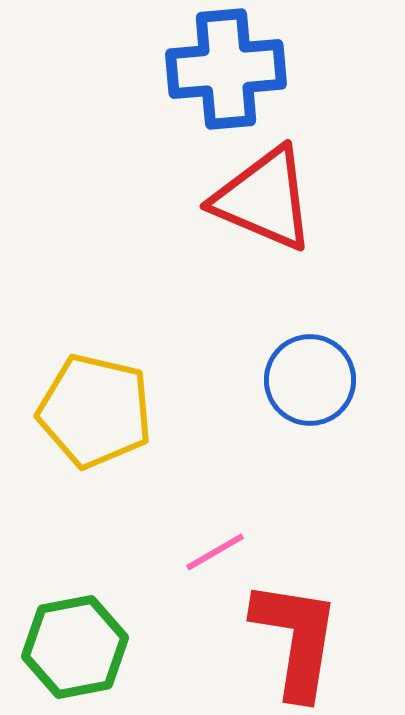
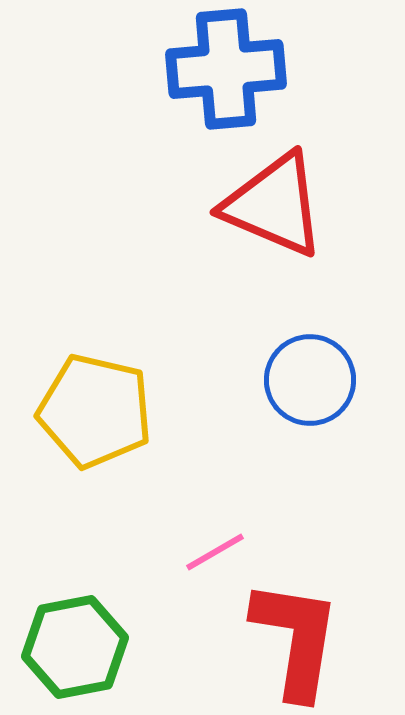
red triangle: moved 10 px right, 6 px down
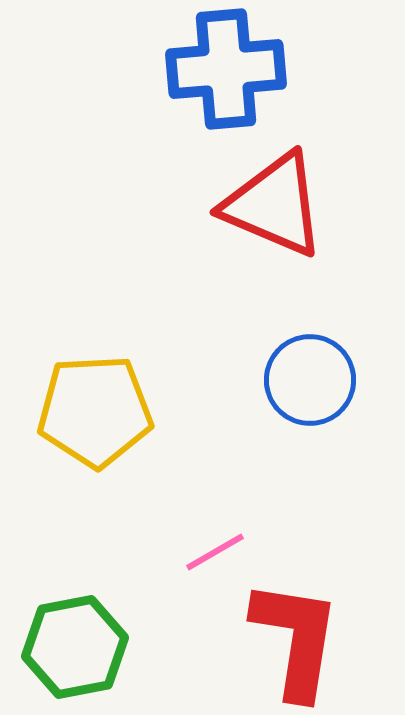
yellow pentagon: rotated 16 degrees counterclockwise
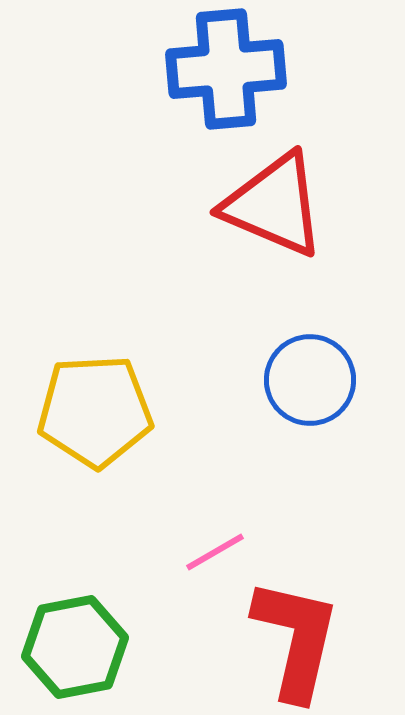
red L-shape: rotated 4 degrees clockwise
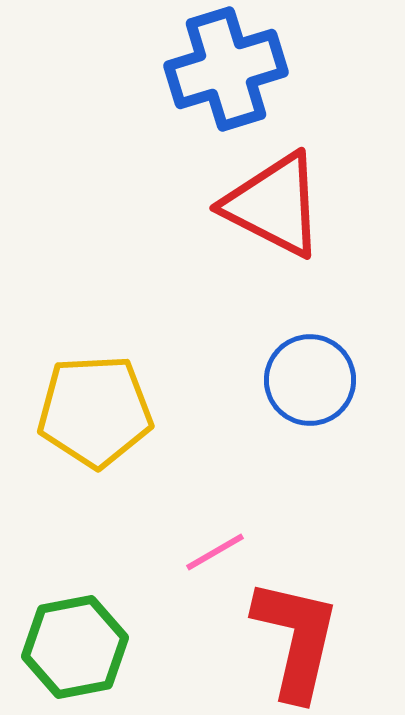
blue cross: rotated 12 degrees counterclockwise
red triangle: rotated 4 degrees clockwise
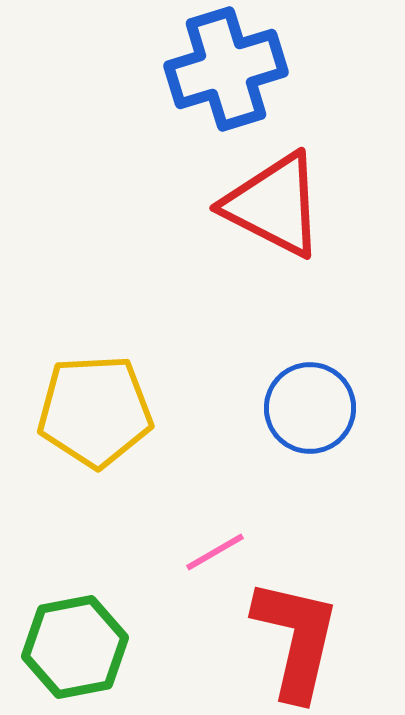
blue circle: moved 28 px down
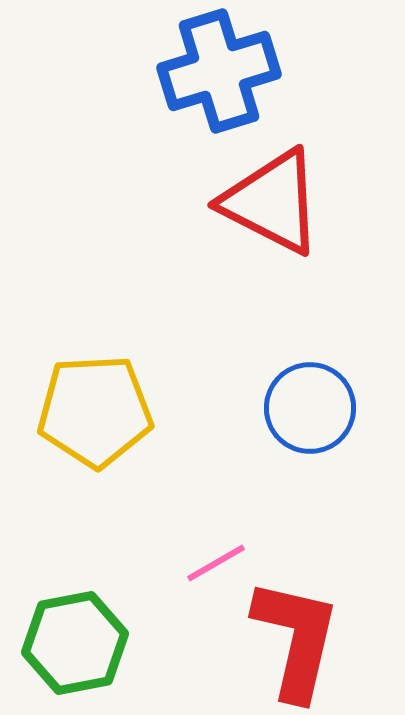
blue cross: moved 7 px left, 2 px down
red triangle: moved 2 px left, 3 px up
pink line: moved 1 px right, 11 px down
green hexagon: moved 4 px up
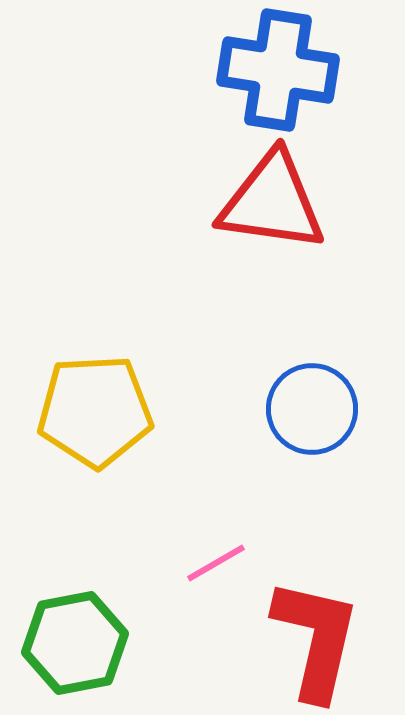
blue cross: moved 59 px right, 1 px up; rotated 26 degrees clockwise
red triangle: rotated 19 degrees counterclockwise
blue circle: moved 2 px right, 1 px down
red L-shape: moved 20 px right
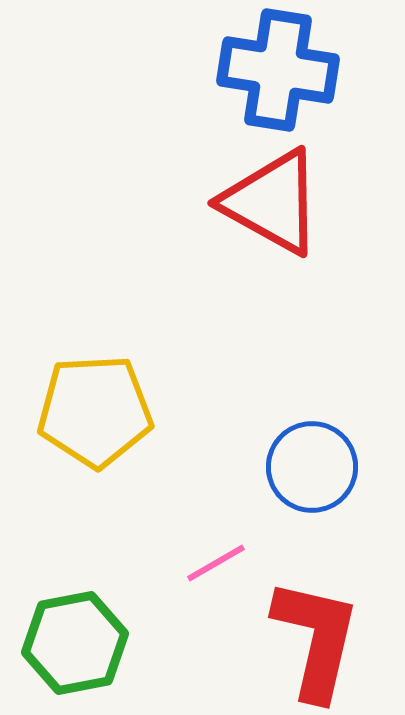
red triangle: rotated 21 degrees clockwise
blue circle: moved 58 px down
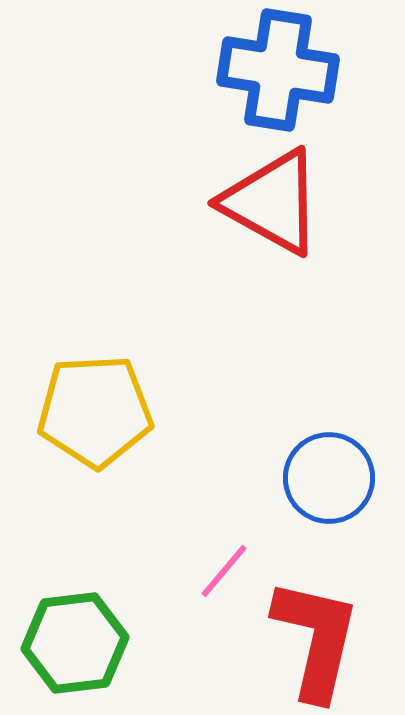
blue circle: moved 17 px right, 11 px down
pink line: moved 8 px right, 8 px down; rotated 20 degrees counterclockwise
green hexagon: rotated 4 degrees clockwise
